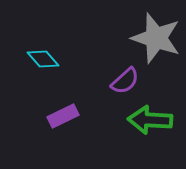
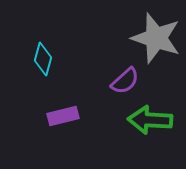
cyan diamond: rotated 56 degrees clockwise
purple rectangle: rotated 12 degrees clockwise
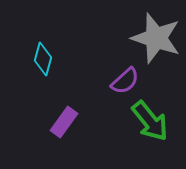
purple rectangle: moved 1 px right, 6 px down; rotated 40 degrees counterclockwise
green arrow: moved 1 px down; rotated 132 degrees counterclockwise
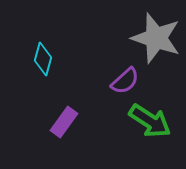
green arrow: rotated 18 degrees counterclockwise
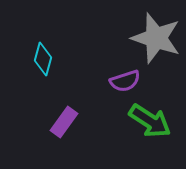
purple semicircle: rotated 24 degrees clockwise
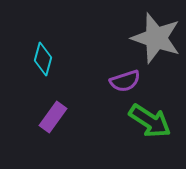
purple rectangle: moved 11 px left, 5 px up
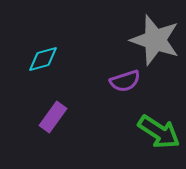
gray star: moved 1 px left, 2 px down
cyan diamond: rotated 60 degrees clockwise
green arrow: moved 9 px right, 11 px down
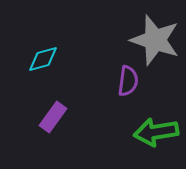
purple semicircle: moved 3 px right; rotated 64 degrees counterclockwise
green arrow: moved 3 px left; rotated 138 degrees clockwise
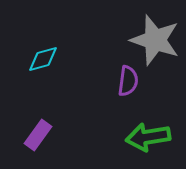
purple rectangle: moved 15 px left, 18 px down
green arrow: moved 8 px left, 5 px down
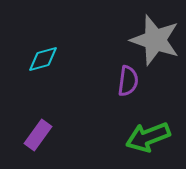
green arrow: rotated 12 degrees counterclockwise
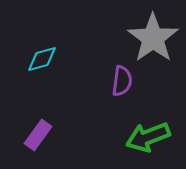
gray star: moved 2 px left, 2 px up; rotated 18 degrees clockwise
cyan diamond: moved 1 px left
purple semicircle: moved 6 px left
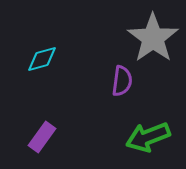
purple rectangle: moved 4 px right, 2 px down
